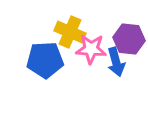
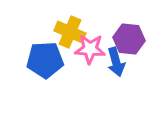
pink star: moved 1 px left
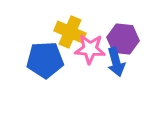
purple hexagon: moved 6 px left
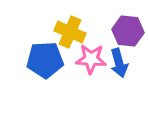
purple hexagon: moved 5 px right, 8 px up
pink star: moved 1 px right, 10 px down
blue arrow: moved 3 px right, 1 px down
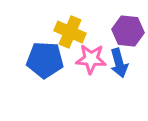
blue pentagon: rotated 6 degrees clockwise
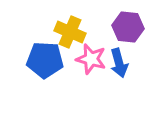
purple hexagon: moved 4 px up
pink star: rotated 12 degrees clockwise
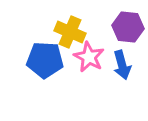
pink star: moved 2 px left, 2 px up; rotated 12 degrees clockwise
blue arrow: moved 3 px right, 2 px down
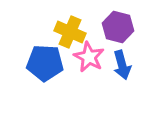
purple hexagon: moved 10 px left; rotated 8 degrees clockwise
blue pentagon: moved 3 px down
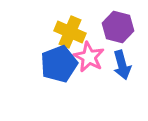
blue pentagon: moved 14 px right, 1 px down; rotated 24 degrees counterclockwise
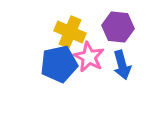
purple hexagon: rotated 8 degrees counterclockwise
blue pentagon: rotated 9 degrees clockwise
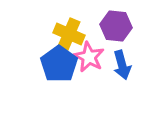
purple hexagon: moved 2 px left, 1 px up
yellow cross: moved 1 px left, 2 px down
blue pentagon: rotated 24 degrees counterclockwise
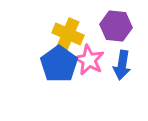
yellow cross: moved 1 px left
pink star: moved 3 px down
blue arrow: rotated 24 degrees clockwise
